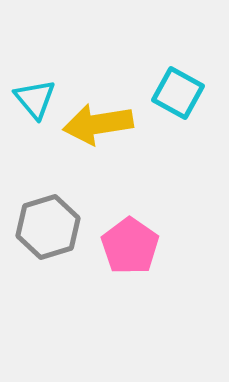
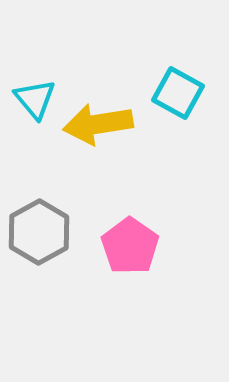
gray hexagon: moved 9 px left, 5 px down; rotated 12 degrees counterclockwise
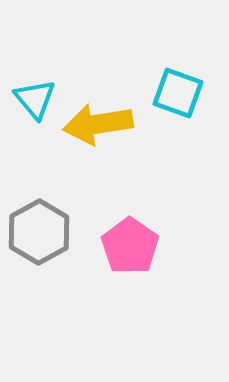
cyan square: rotated 9 degrees counterclockwise
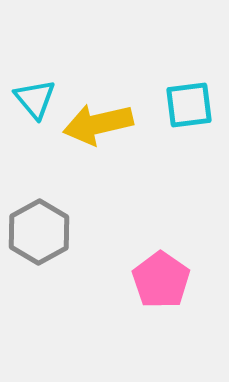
cyan square: moved 11 px right, 12 px down; rotated 27 degrees counterclockwise
yellow arrow: rotated 4 degrees counterclockwise
pink pentagon: moved 31 px right, 34 px down
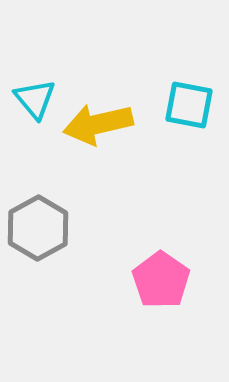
cyan square: rotated 18 degrees clockwise
gray hexagon: moved 1 px left, 4 px up
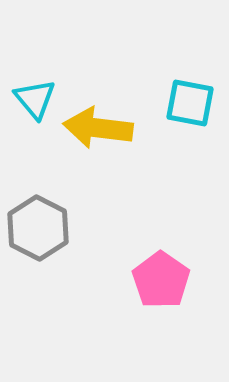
cyan square: moved 1 px right, 2 px up
yellow arrow: moved 4 px down; rotated 20 degrees clockwise
gray hexagon: rotated 4 degrees counterclockwise
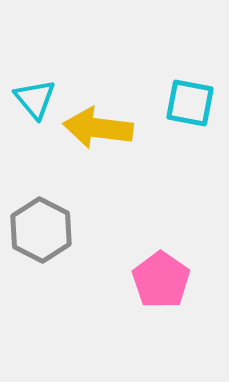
gray hexagon: moved 3 px right, 2 px down
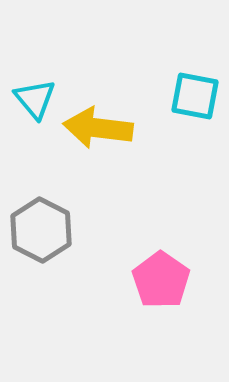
cyan square: moved 5 px right, 7 px up
